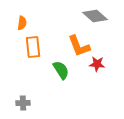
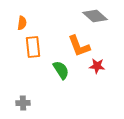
red star: moved 2 px down
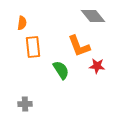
gray diamond: moved 2 px left; rotated 10 degrees clockwise
gray cross: moved 2 px right, 1 px down
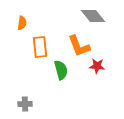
orange rectangle: moved 7 px right
green semicircle: rotated 18 degrees clockwise
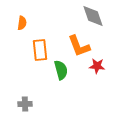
gray diamond: rotated 20 degrees clockwise
orange rectangle: moved 3 px down
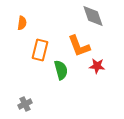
orange rectangle: rotated 20 degrees clockwise
gray cross: rotated 24 degrees counterclockwise
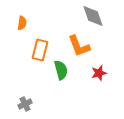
red star: moved 2 px right, 7 px down; rotated 21 degrees counterclockwise
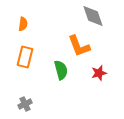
orange semicircle: moved 1 px right, 1 px down
orange rectangle: moved 15 px left, 7 px down
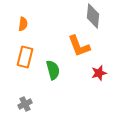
gray diamond: rotated 25 degrees clockwise
green semicircle: moved 8 px left
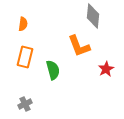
red star: moved 7 px right, 4 px up; rotated 14 degrees counterclockwise
